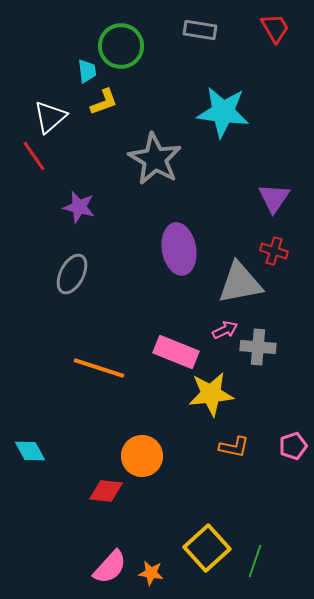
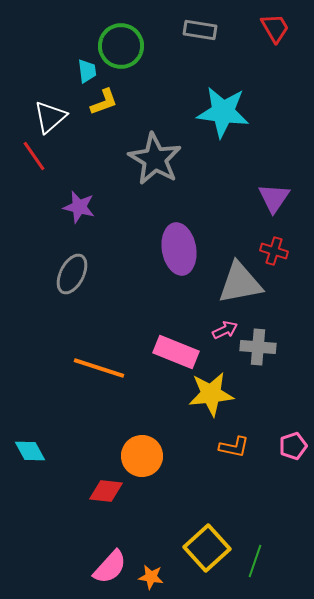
orange star: moved 4 px down
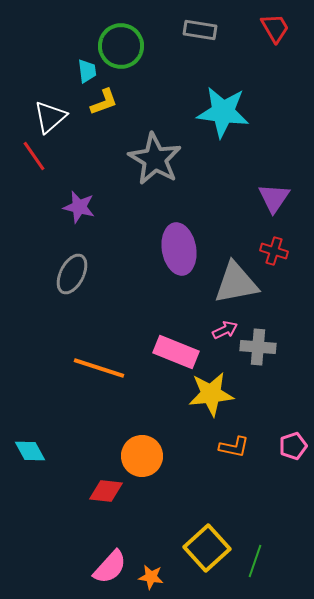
gray triangle: moved 4 px left
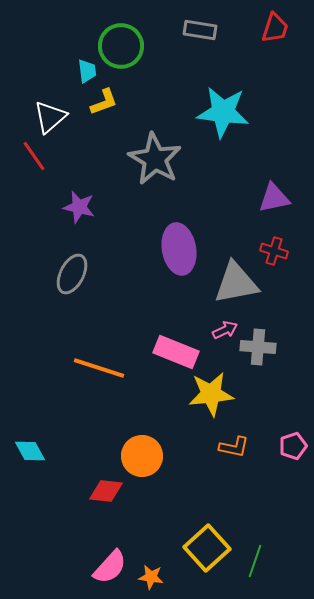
red trapezoid: rotated 48 degrees clockwise
purple triangle: rotated 44 degrees clockwise
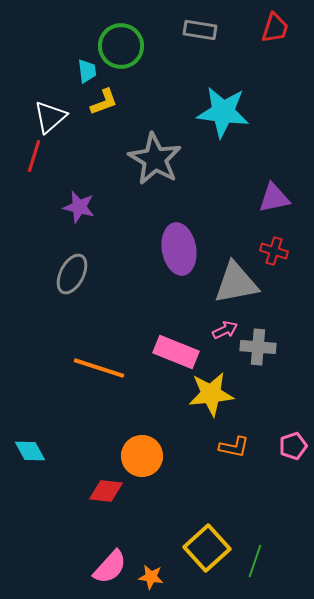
red line: rotated 52 degrees clockwise
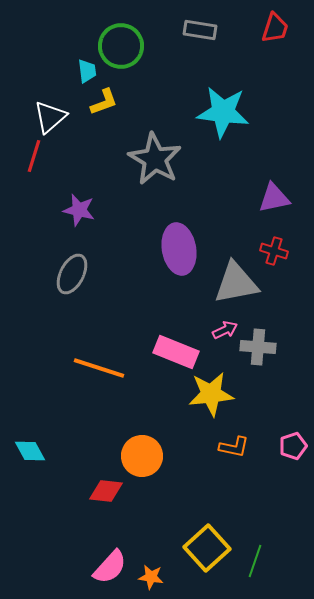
purple star: moved 3 px down
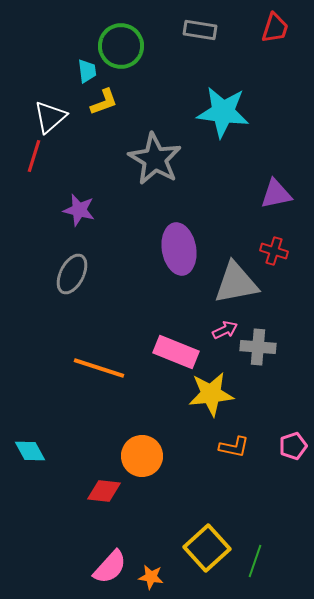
purple triangle: moved 2 px right, 4 px up
red diamond: moved 2 px left
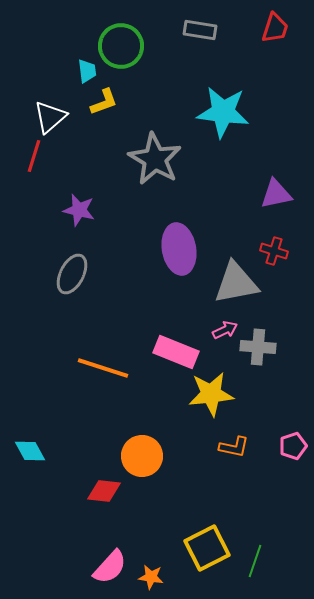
orange line: moved 4 px right
yellow square: rotated 15 degrees clockwise
